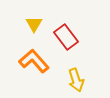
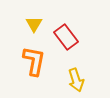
orange L-shape: rotated 52 degrees clockwise
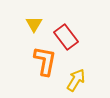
orange L-shape: moved 11 px right
yellow arrow: rotated 130 degrees counterclockwise
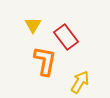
yellow triangle: moved 1 px left, 1 px down
yellow arrow: moved 4 px right, 2 px down
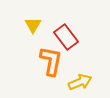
orange L-shape: moved 6 px right
yellow arrow: rotated 35 degrees clockwise
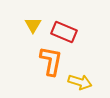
red rectangle: moved 2 px left, 5 px up; rotated 30 degrees counterclockwise
yellow arrow: rotated 40 degrees clockwise
